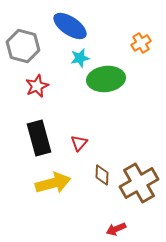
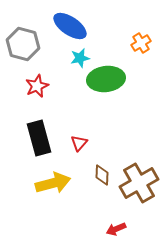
gray hexagon: moved 2 px up
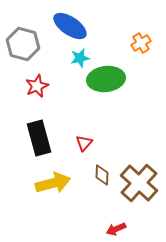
red triangle: moved 5 px right
brown cross: rotated 18 degrees counterclockwise
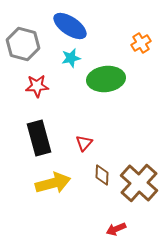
cyan star: moved 9 px left
red star: rotated 20 degrees clockwise
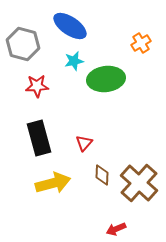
cyan star: moved 3 px right, 3 px down
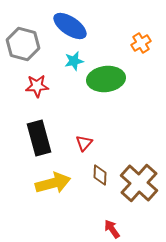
brown diamond: moved 2 px left
red arrow: moved 4 px left; rotated 78 degrees clockwise
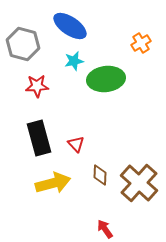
red triangle: moved 8 px left, 1 px down; rotated 24 degrees counterclockwise
red arrow: moved 7 px left
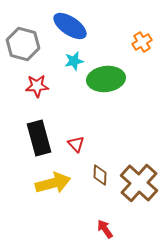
orange cross: moved 1 px right, 1 px up
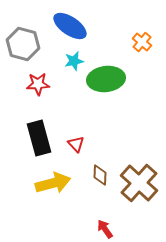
orange cross: rotated 18 degrees counterclockwise
red star: moved 1 px right, 2 px up
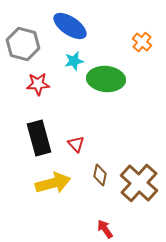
green ellipse: rotated 12 degrees clockwise
brown diamond: rotated 10 degrees clockwise
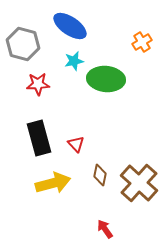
orange cross: rotated 18 degrees clockwise
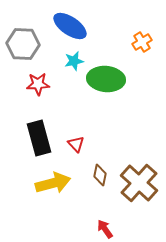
gray hexagon: rotated 12 degrees counterclockwise
